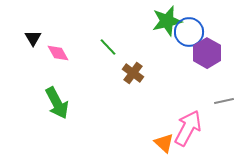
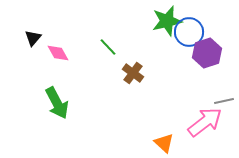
black triangle: rotated 12 degrees clockwise
purple hexagon: rotated 12 degrees clockwise
pink arrow: moved 17 px right, 6 px up; rotated 24 degrees clockwise
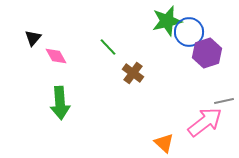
pink diamond: moved 2 px left, 3 px down
green arrow: moved 3 px right; rotated 24 degrees clockwise
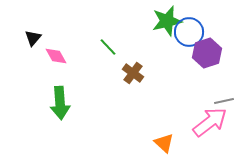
pink arrow: moved 5 px right
